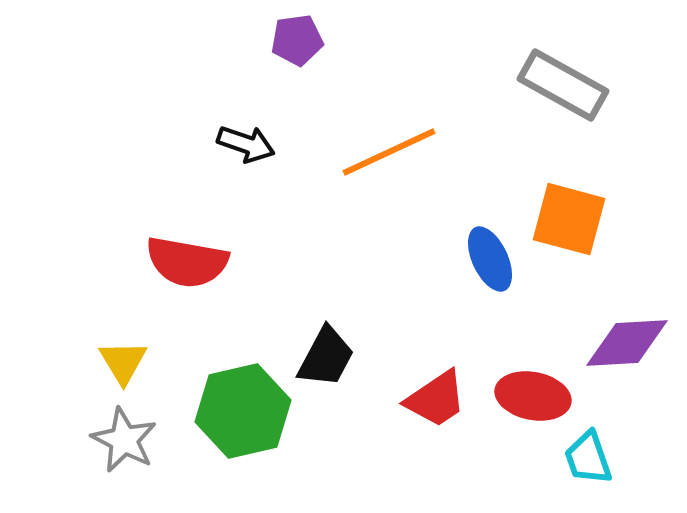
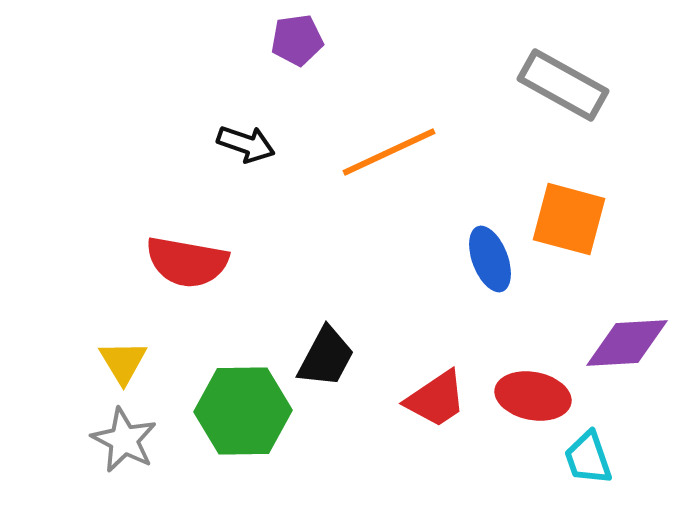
blue ellipse: rotated 4 degrees clockwise
green hexagon: rotated 12 degrees clockwise
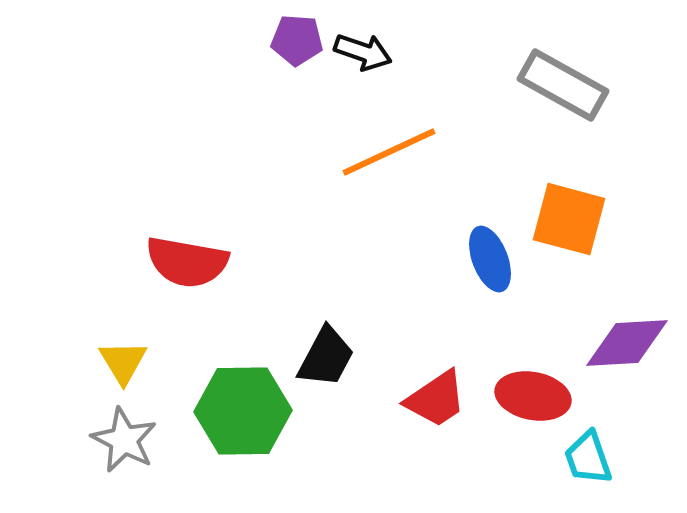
purple pentagon: rotated 12 degrees clockwise
black arrow: moved 117 px right, 92 px up
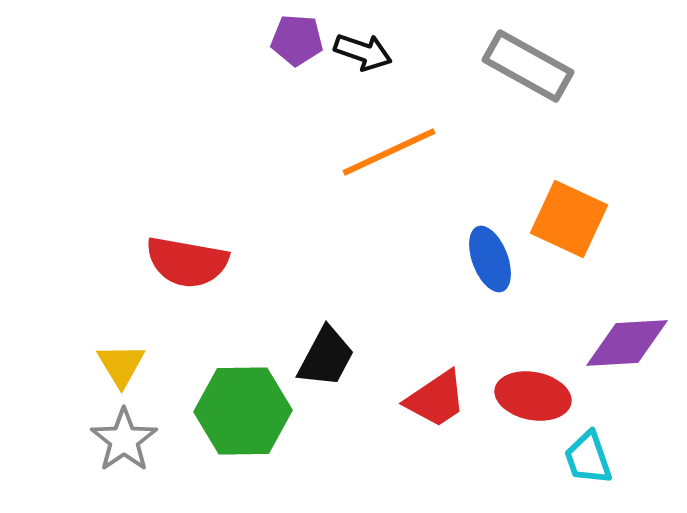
gray rectangle: moved 35 px left, 19 px up
orange square: rotated 10 degrees clockwise
yellow triangle: moved 2 px left, 3 px down
gray star: rotated 10 degrees clockwise
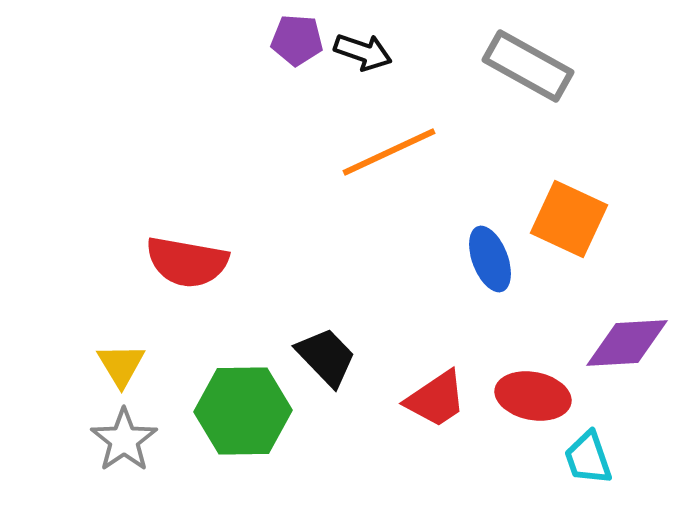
black trapezoid: rotated 72 degrees counterclockwise
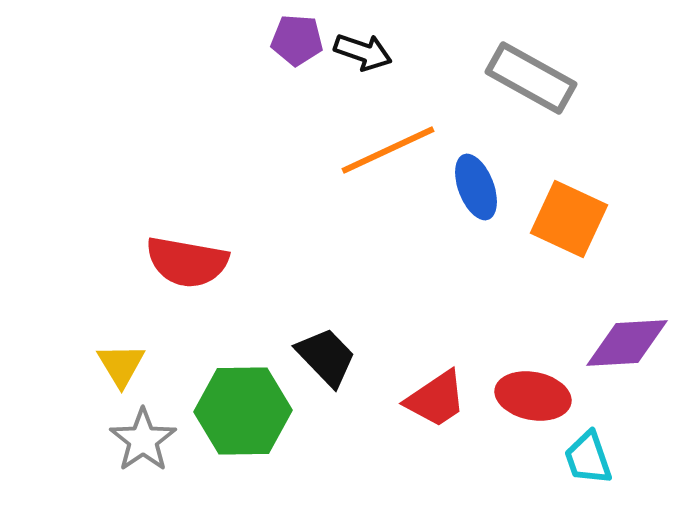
gray rectangle: moved 3 px right, 12 px down
orange line: moved 1 px left, 2 px up
blue ellipse: moved 14 px left, 72 px up
gray star: moved 19 px right
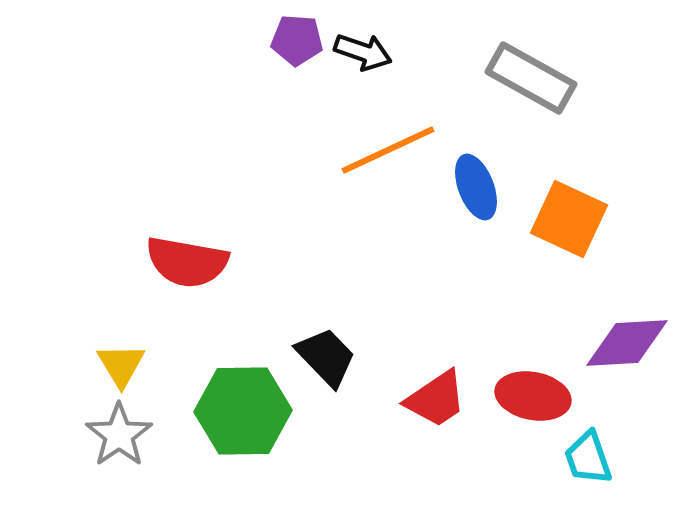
gray star: moved 24 px left, 5 px up
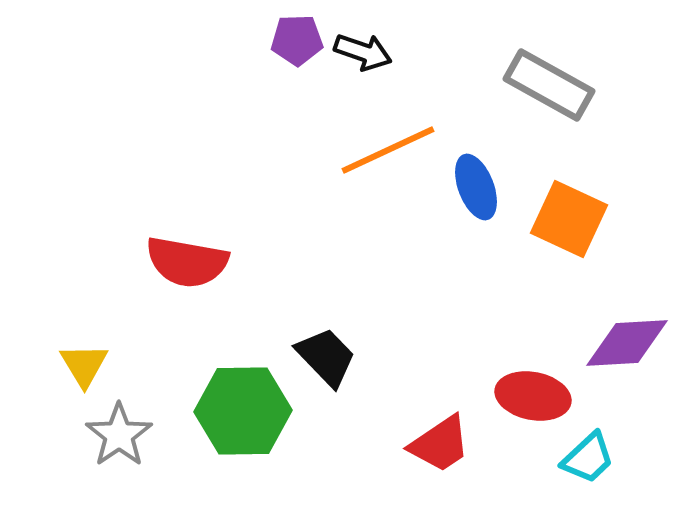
purple pentagon: rotated 6 degrees counterclockwise
gray rectangle: moved 18 px right, 7 px down
yellow triangle: moved 37 px left
red trapezoid: moved 4 px right, 45 px down
cyan trapezoid: rotated 114 degrees counterclockwise
